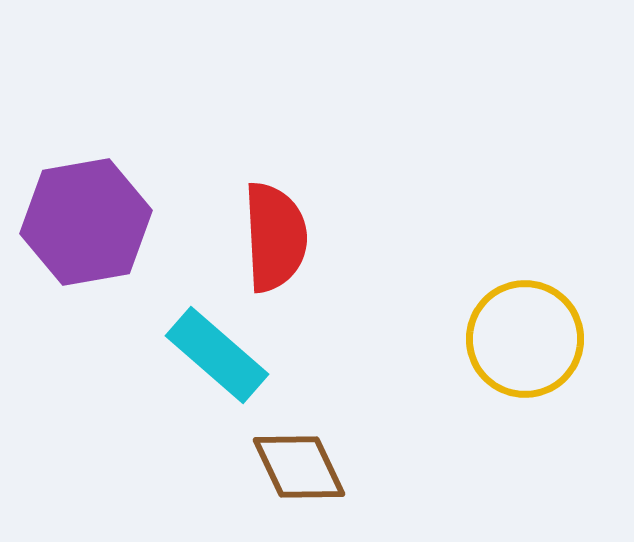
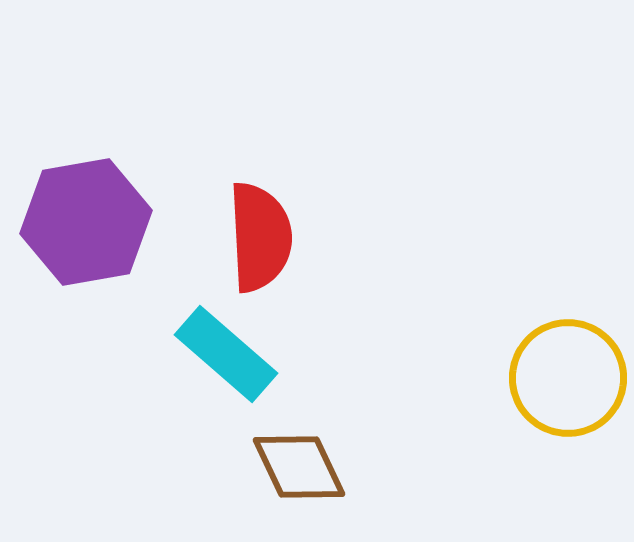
red semicircle: moved 15 px left
yellow circle: moved 43 px right, 39 px down
cyan rectangle: moved 9 px right, 1 px up
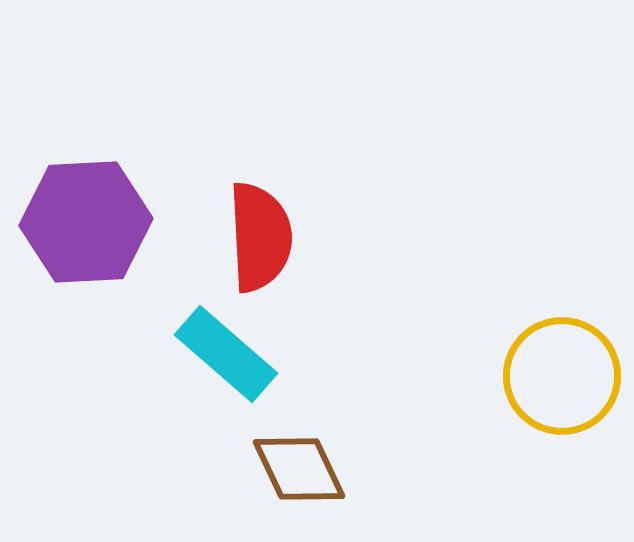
purple hexagon: rotated 7 degrees clockwise
yellow circle: moved 6 px left, 2 px up
brown diamond: moved 2 px down
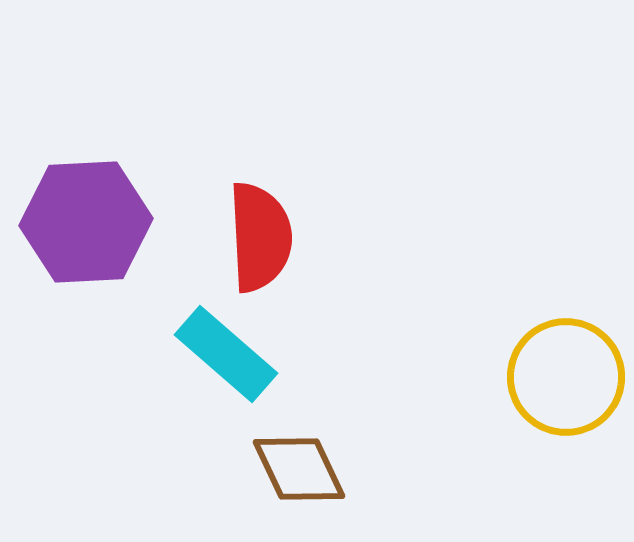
yellow circle: moved 4 px right, 1 px down
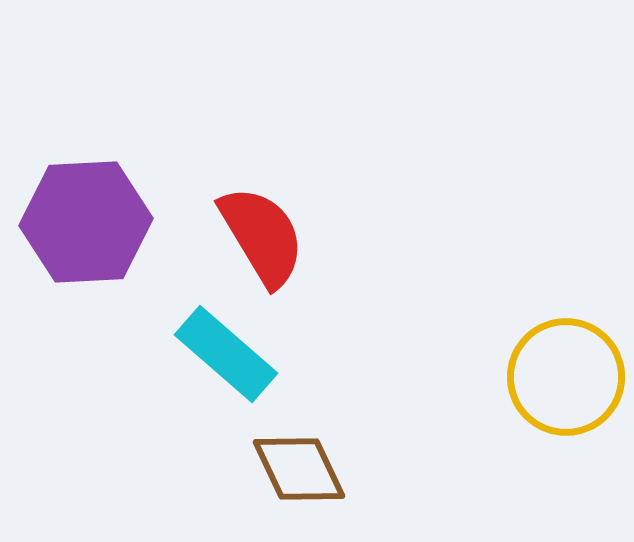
red semicircle: moved 2 px right, 1 px up; rotated 28 degrees counterclockwise
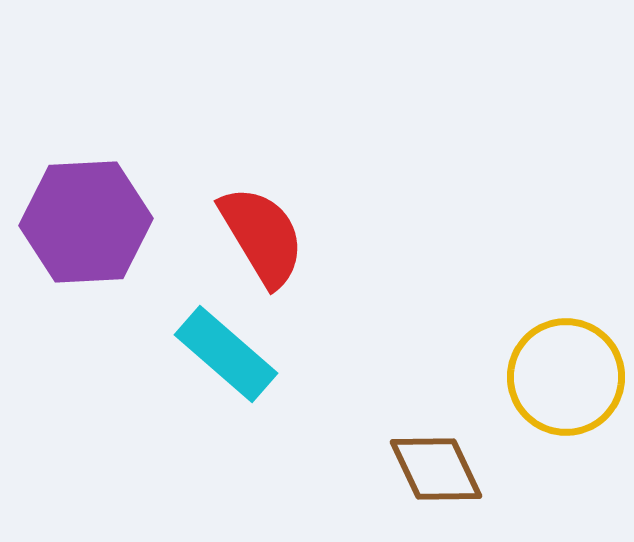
brown diamond: moved 137 px right
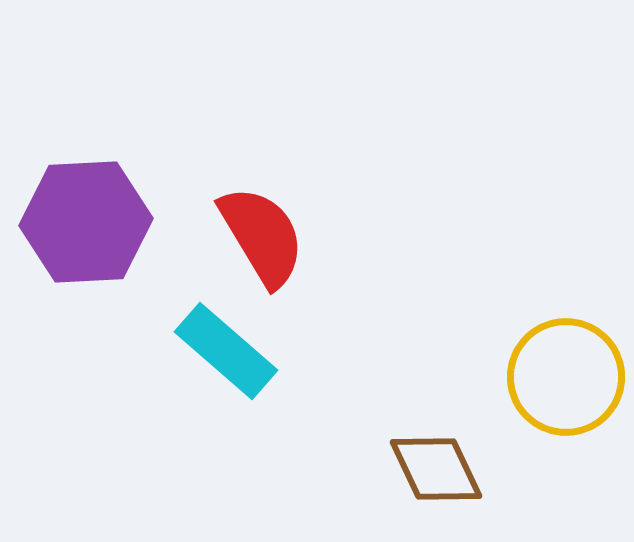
cyan rectangle: moved 3 px up
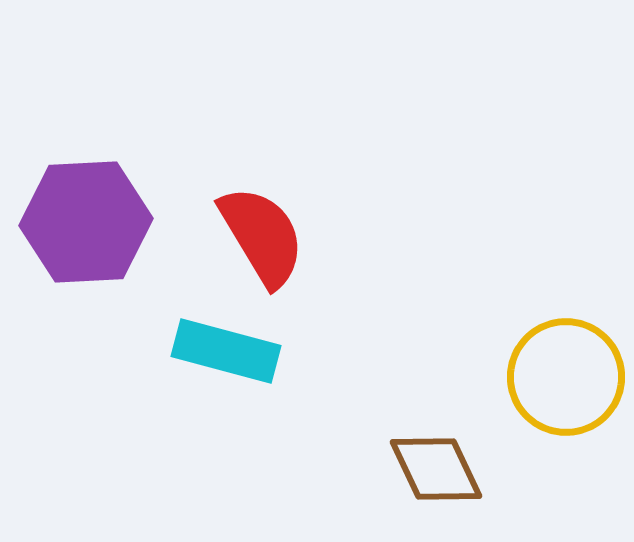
cyan rectangle: rotated 26 degrees counterclockwise
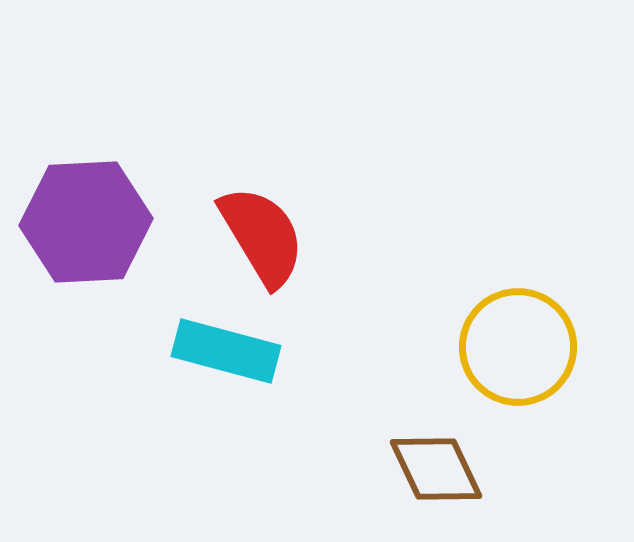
yellow circle: moved 48 px left, 30 px up
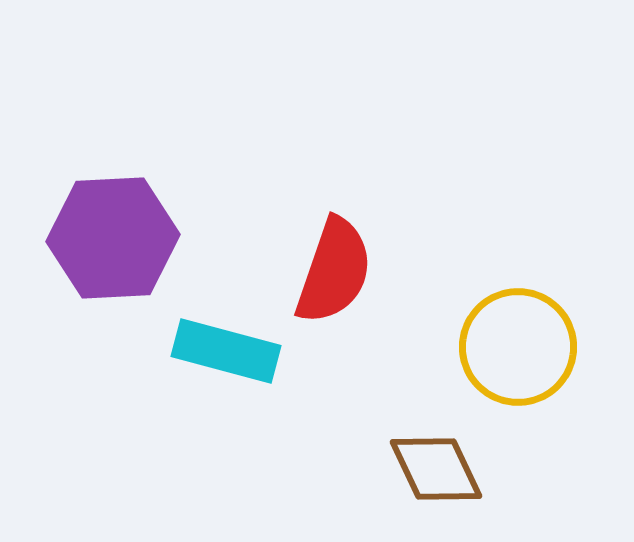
purple hexagon: moved 27 px right, 16 px down
red semicircle: moved 72 px right, 35 px down; rotated 50 degrees clockwise
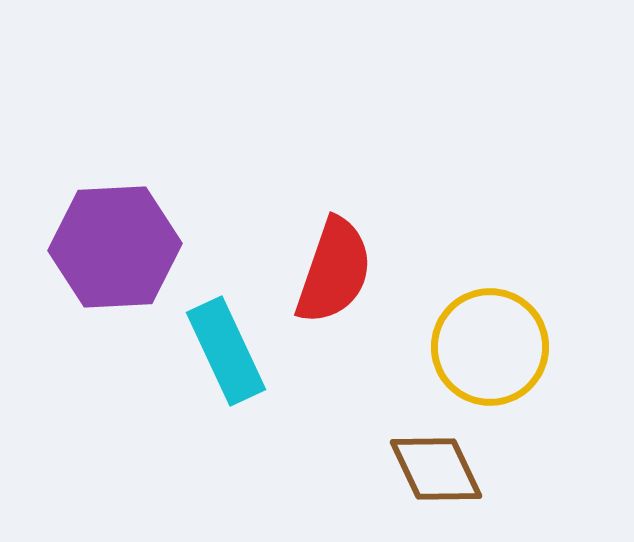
purple hexagon: moved 2 px right, 9 px down
yellow circle: moved 28 px left
cyan rectangle: rotated 50 degrees clockwise
